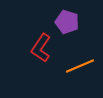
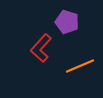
red L-shape: rotated 8 degrees clockwise
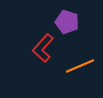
red L-shape: moved 2 px right
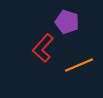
orange line: moved 1 px left, 1 px up
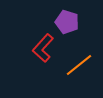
orange line: rotated 16 degrees counterclockwise
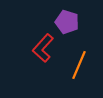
orange line: rotated 28 degrees counterclockwise
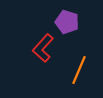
orange line: moved 5 px down
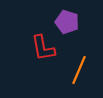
red L-shape: rotated 52 degrees counterclockwise
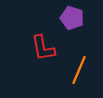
purple pentagon: moved 5 px right, 4 px up
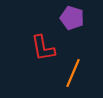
orange line: moved 6 px left, 3 px down
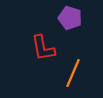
purple pentagon: moved 2 px left
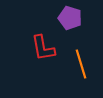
orange line: moved 8 px right, 9 px up; rotated 40 degrees counterclockwise
